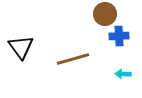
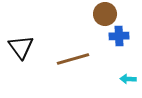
cyan arrow: moved 5 px right, 5 px down
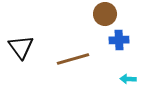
blue cross: moved 4 px down
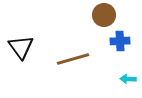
brown circle: moved 1 px left, 1 px down
blue cross: moved 1 px right, 1 px down
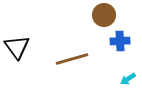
black triangle: moved 4 px left
brown line: moved 1 px left
cyan arrow: rotated 35 degrees counterclockwise
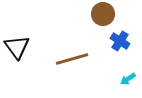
brown circle: moved 1 px left, 1 px up
blue cross: rotated 36 degrees clockwise
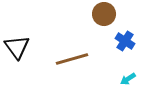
brown circle: moved 1 px right
blue cross: moved 5 px right
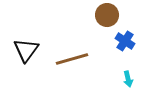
brown circle: moved 3 px right, 1 px down
black triangle: moved 9 px right, 3 px down; rotated 12 degrees clockwise
cyan arrow: rotated 70 degrees counterclockwise
